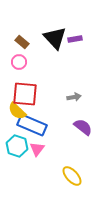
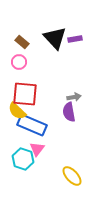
purple semicircle: moved 14 px left, 15 px up; rotated 138 degrees counterclockwise
cyan hexagon: moved 6 px right, 13 px down
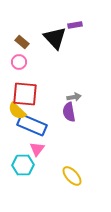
purple rectangle: moved 14 px up
cyan hexagon: moved 6 px down; rotated 20 degrees counterclockwise
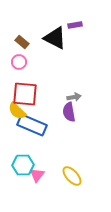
black triangle: rotated 20 degrees counterclockwise
pink triangle: moved 26 px down
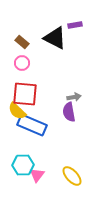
pink circle: moved 3 px right, 1 px down
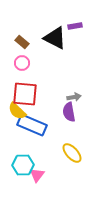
purple rectangle: moved 1 px down
yellow ellipse: moved 23 px up
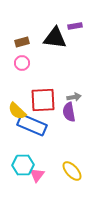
black triangle: rotated 20 degrees counterclockwise
brown rectangle: rotated 56 degrees counterclockwise
red square: moved 18 px right, 6 px down; rotated 8 degrees counterclockwise
yellow ellipse: moved 18 px down
